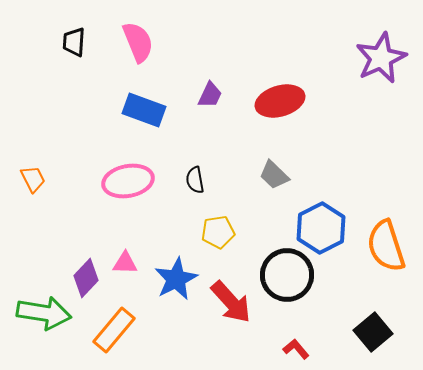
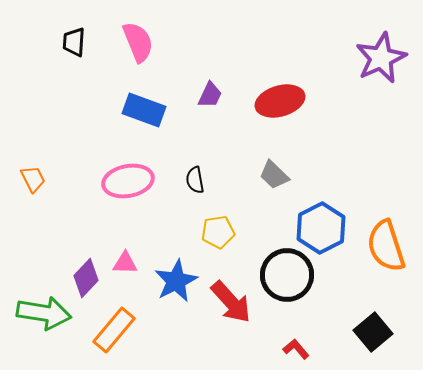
blue star: moved 2 px down
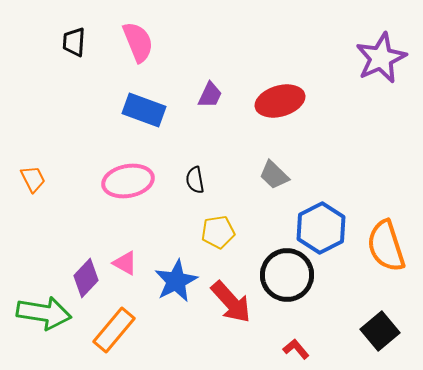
pink triangle: rotated 28 degrees clockwise
black square: moved 7 px right, 1 px up
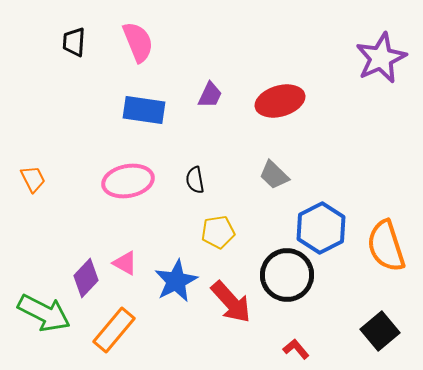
blue rectangle: rotated 12 degrees counterclockwise
green arrow: rotated 18 degrees clockwise
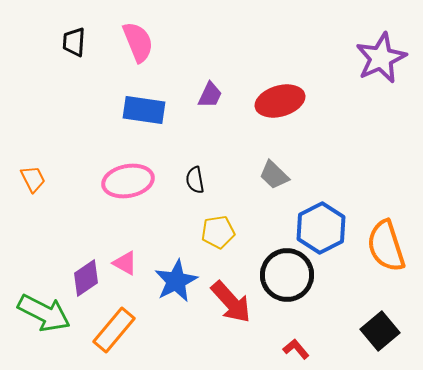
purple diamond: rotated 12 degrees clockwise
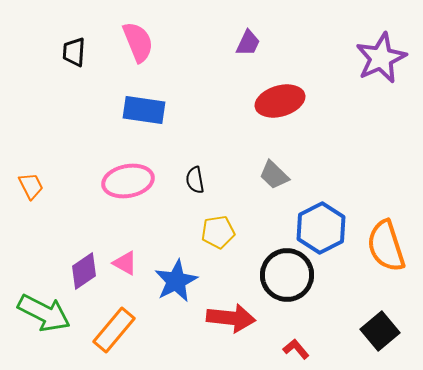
black trapezoid: moved 10 px down
purple trapezoid: moved 38 px right, 52 px up
orange trapezoid: moved 2 px left, 7 px down
purple diamond: moved 2 px left, 7 px up
red arrow: moved 16 px down; rotated 42 degrees counterclockwise
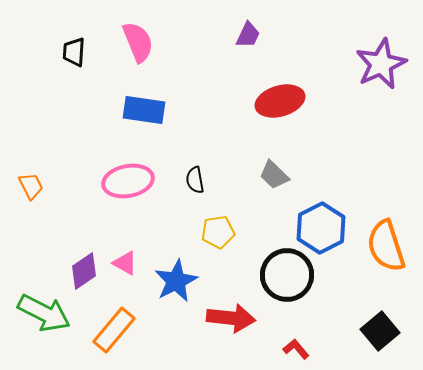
purple trapezoid: moved 8 px up
purple star: moved 6 px down
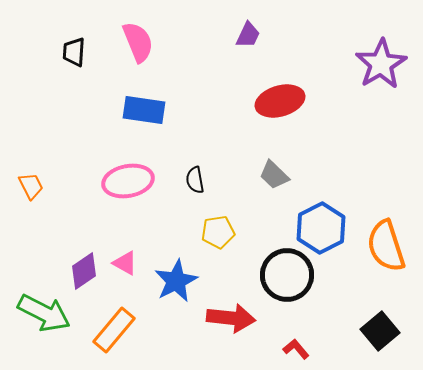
purple star: rotated 6 degrees counterclockwise
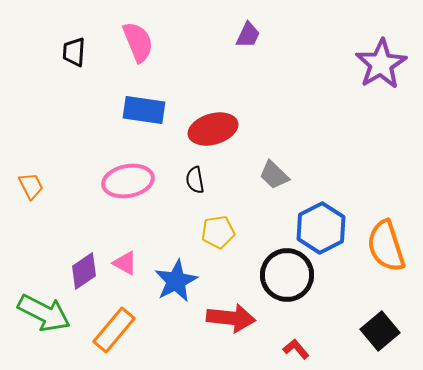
red ellipse: moved 67 px left, 28 px down
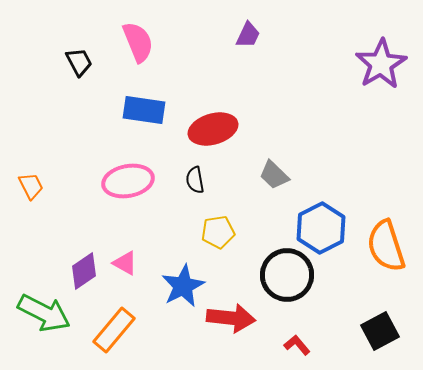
black trapezoid: moved 5 px right, 10 px down; rotated 148 degrees clockwise
blue star: moved 7 px right, 5 px down
black square: rotated 12 degrees clockwise
red L-shape: moved 1 px right, 4 px up
